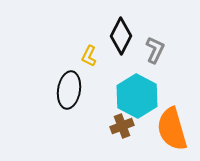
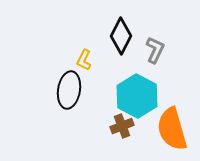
yellow L-shape: moved 5 px left, 4 px down
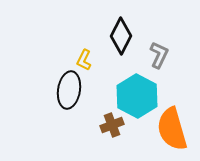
gray L-shape: moved 4 px right, 5 px down
brown cross: moved 10 px left, 1 px up
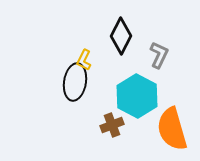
black ellipse: moved 6 px right, 8 px up
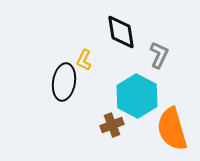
black diamond: moved 4 px up; rotated 36 degrees counterclockwise
black ellipse: moved 11 px left
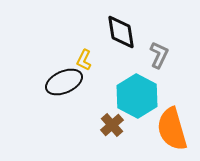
black ellipse: rotated 57 degrees clockwise
brown cross: rotated 20 degrees counterclockwise
